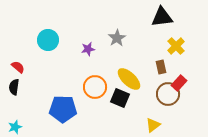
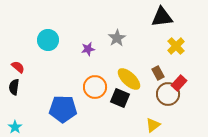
brown rectangle: moved 3 px left, 6 px down; rotated 16 degrees counterclockwise
cyan star: rotated 16 degrees counterclockwise
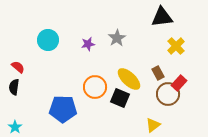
purple star: moved 5 px up
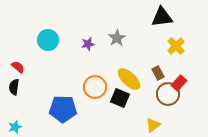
cyan star: rotated 16 degrees clockwise
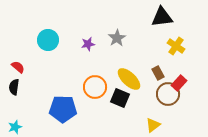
yellow cross: rotated 12 degrees counterclockwise
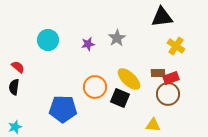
brown rectangle: rotated 64 degrees counterclockwise
red rectangle: moved 8 px left, 5 px up; rotated 28 degrees clockwise
yellow triangle: rotated 42 degrees clockwise
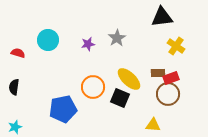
red semicircle: moved 14 px up; rotated 24 degrees counterclockwise
orange circle: moved 2 px left
blue pentagon: rotated 12 degrees counterclockwise
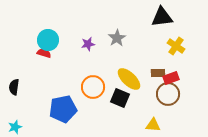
red semicircle: moved 26 px right
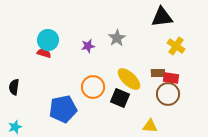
purple star: moved 2 px down
red rectangle: rotated 28 degrees clockwise
yellow triangle: moved 3 px left, 1 px down
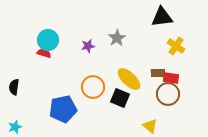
yellow triangle: rotated 35 degrees clockwise
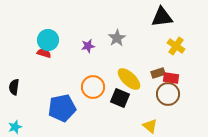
brown rectangle: rotated 16 degrees counterclockwise
blue pentagon: moved 1 px left, 1 px up
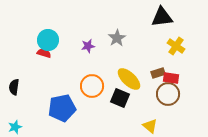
orange circle: moved 1 px left, 1 px up
